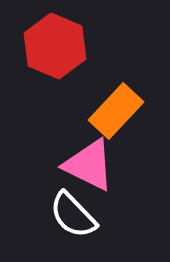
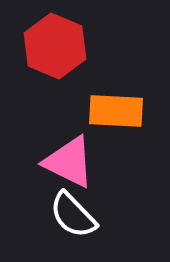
orange rectangle: rotated 50 degrees clockwise
pink triangle: moved 20 px left, 3 px up
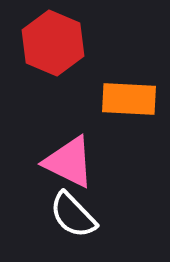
red hexagon: moved 2 px left, 3 px up
orange rectangle: moved 13 px right, 12 px up
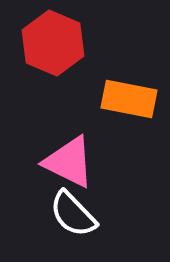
orange rectangle: rotated 8 degrees clockwise
white semicircle: moved 1 px up
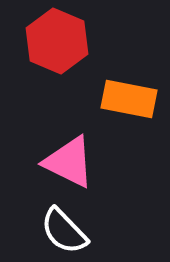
red hexagon: moved 4 px right, 2 px up
white semicircle: moved 9 px left, 17 px down
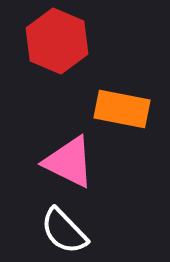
orange rectangle: moved 7 px left, 10 px down
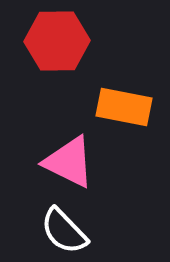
red hexagon: rotated 24 degrees counterclockwise
orange rectangle: moved 2 px right, 2 px up
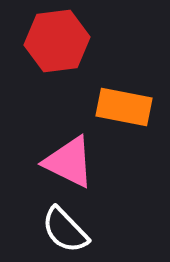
red hexagon: rotated 6 degrees counterclockwise
white semicircle: moved 1 px right, 1 px up
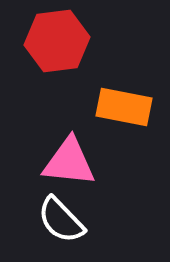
pink triangle: rotated 20 degrees counterclockwise
white semicircle: moved 4 px left, 10 px up
